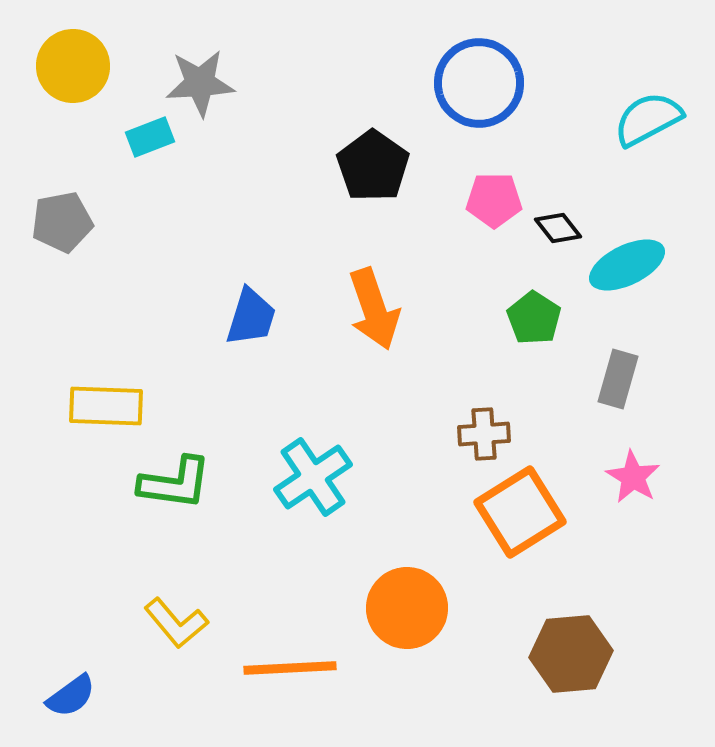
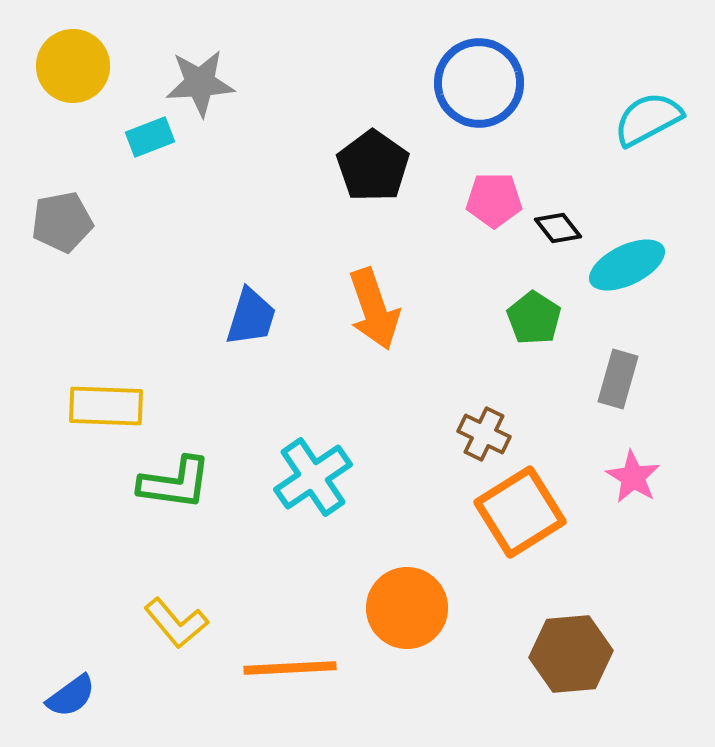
brown cross: rotated 30 degrees clockwise
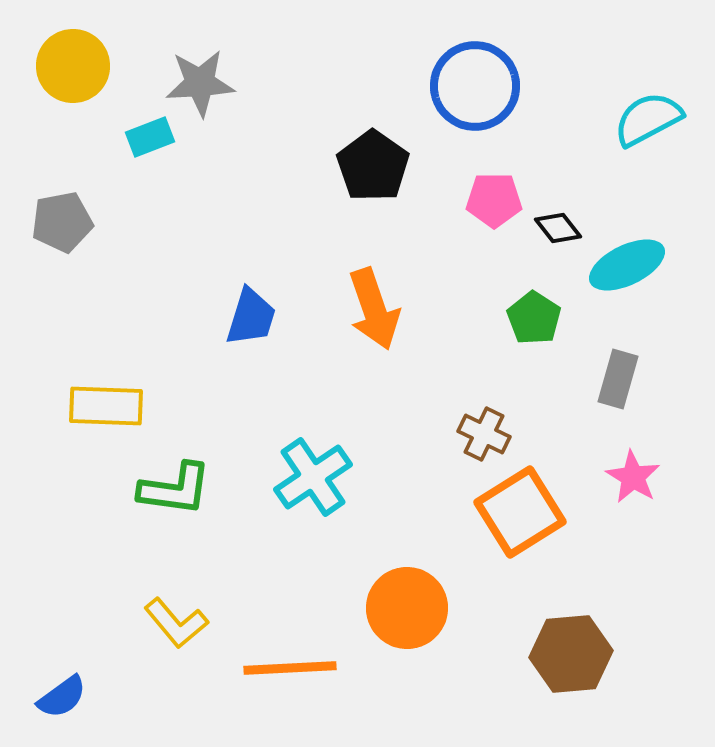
blue circle: moved 4 px left, 3 px down
green L-shape: moved 6 px down
blue semicircle: moved 9 px left, 1 px down
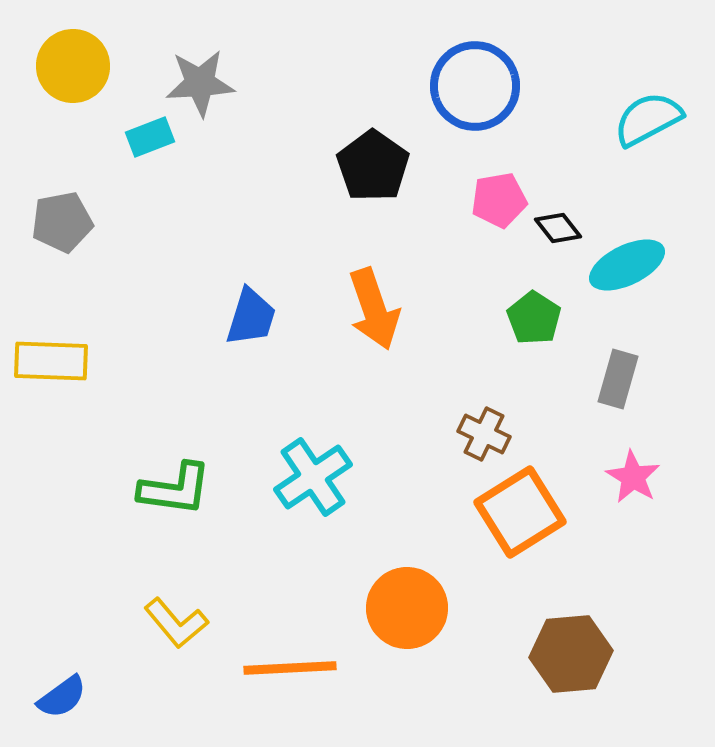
pink pentagon: moved 5 px right; rotated 10 degrees counterclockwise
yellow rectangle: moved 55 px left, 45 px up
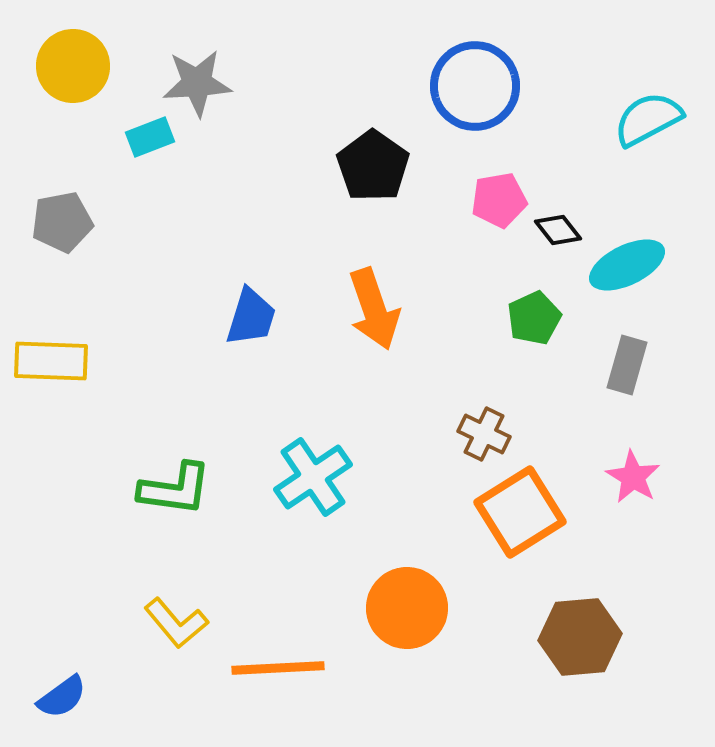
gray star: moved 3 px left
black diamond: moved 2 px down
green pentagon: rotated 14 degrees clockwise
gray rectangle: moved 9 px right, 14 px up
brown hexagon: moved 9 px right, 17 px up
orange line: moved 12 px left
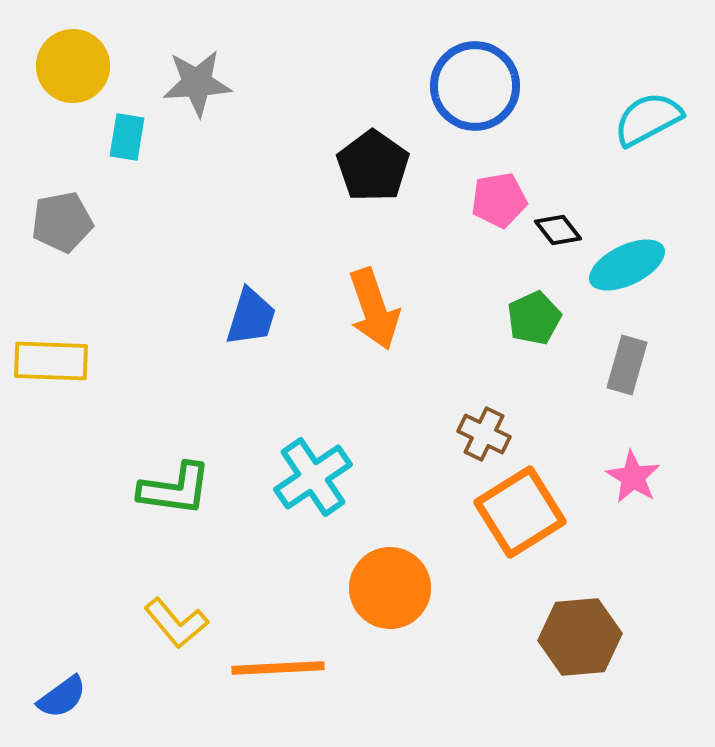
cyan rectangle: moved 23 px left; rotated 60 degrees counterclockwise
orange circle: moved 17 px left, 20 px up
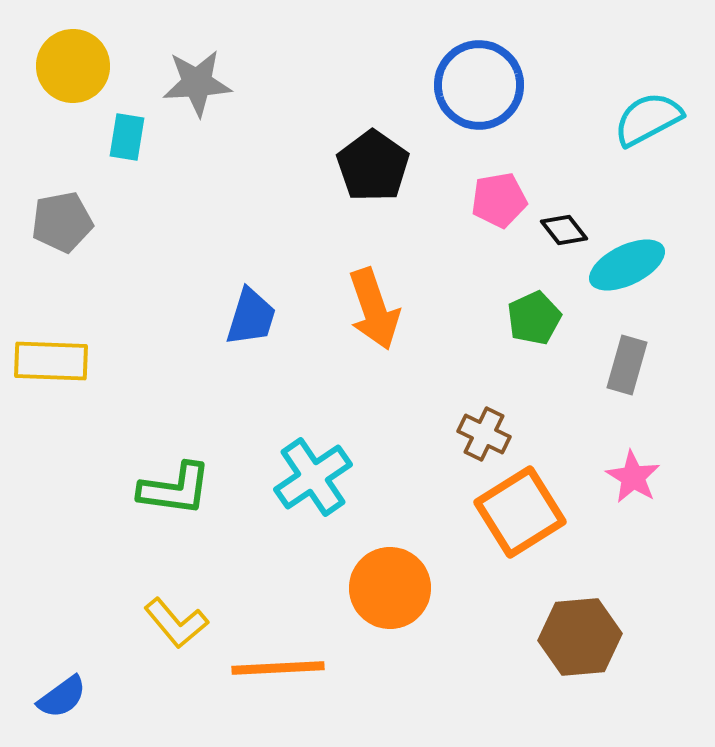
blue circle: moved 4 px right, 1 px up
black diamond: moved 6 px right
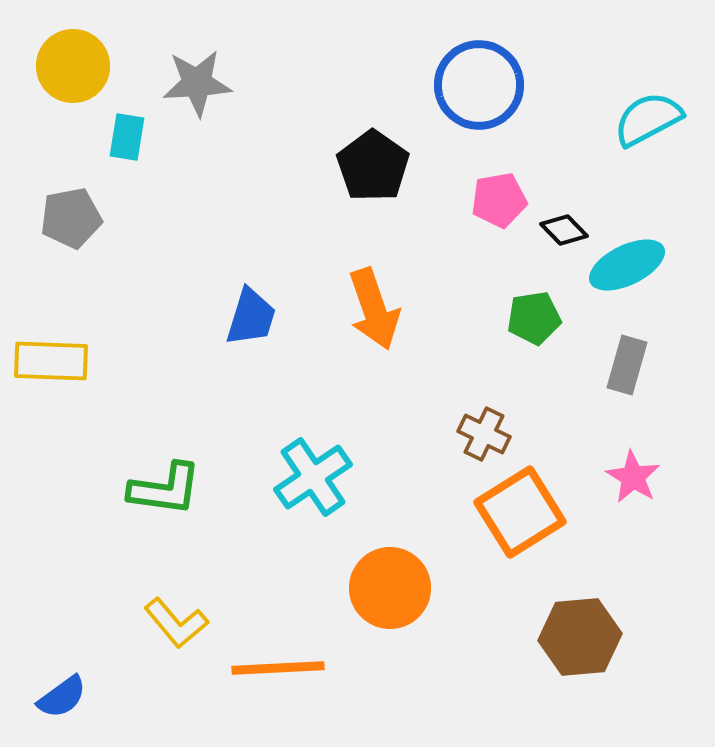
gray pentagon: moved 9 px right, 4 px up
black diamond: rotated 6 degrees counterclockwise
green pentagon: rotated 16 degrees clockwise
green L-shape: moved 10 px left
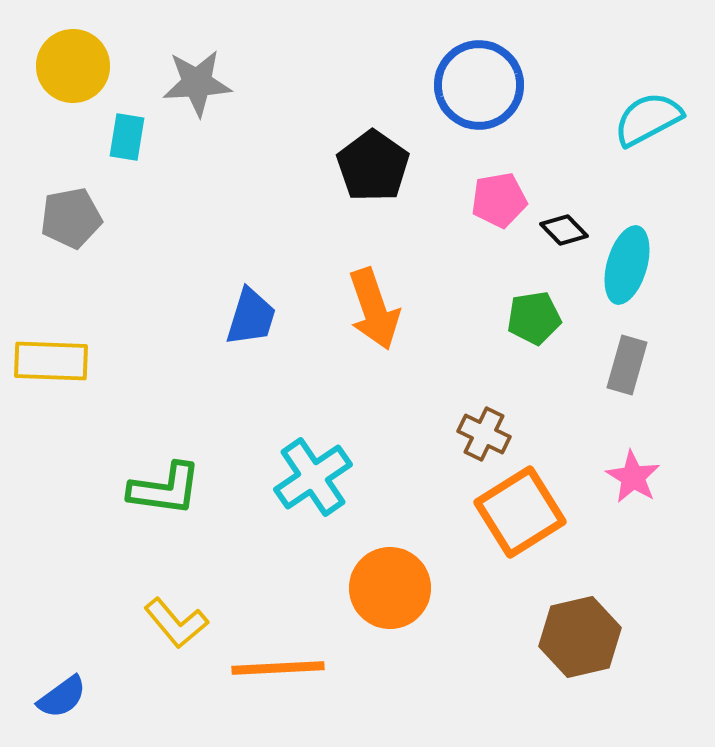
cyan ellipse: rotated 48 degrees counterclockwise
brown hexagon: rotated 8 degrees counterclockwise
